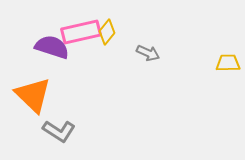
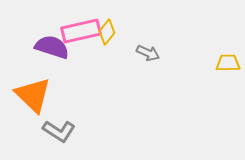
pink rectangle: moved 1 px up
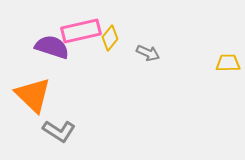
yellow diamond: moved 3 px right, 6 px down
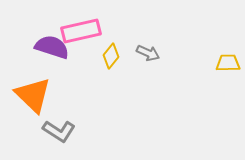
yellow diamond: moved 1 px right, 18 px down
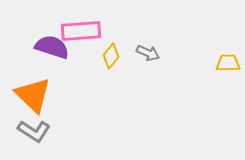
pink rectangle: rotated 9 degrees clockwise
gray L-shape: moved 25 px left
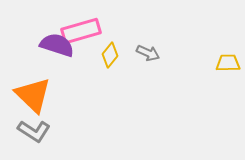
pink rectangle: rotated 12 degrees counterclockwise
purple semicircle: moved 5 px right, 2 px up
yellow diamond: moved 1 px left, 1 px up
